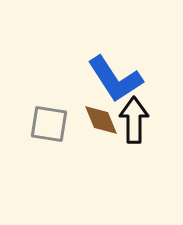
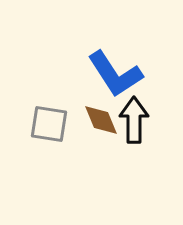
blue L-shape: moved 5 px up
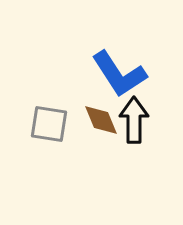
blue L-shape: moved 4 px right
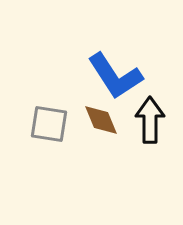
blue L-shape: moved 4 px left, 2 px down
black arrow: moved 16 px right
